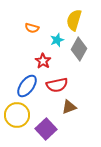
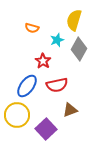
brown triangle: moved 1 px right, 3 px down
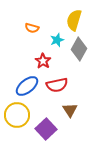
blue ellipse: rotated 15 degrees clockwise
brown triangle: rotated 42 degrees counterclockwise
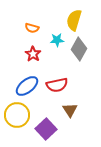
cyan star: rotated 16 degrees clockwise
red star: moved 10 px left, 7 px up
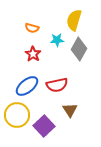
purple square: moved 2 px left, 3 px up
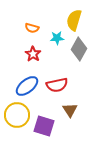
cyan star: moved 2 px up
purple square: rotated 30 degrees counterclockwise
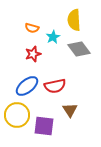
yellow semicircle: rotated 20 degrees counterclockwise
cyan star: moved 4 px left, 1 px up; rotated 24 degrees counterclockwise
gray diamond: rotated 65 degrees counterclockwise
red star: rotated 21 degrees clockwise
red semicircle: moved 2 px left, 1 px down
purple square: rotated 10 degrees counterclockwise
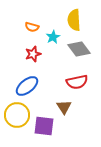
orange semicircle: moved 1 px up
red semicircle: moved 22 px right, 4 px up
brown triangle: moved 6 px left, 3 px up
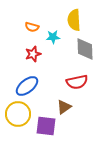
cyan star: rotated 24 degrees clockwise
gray diamond: moved 6 px right; rotated 35 degrees clockwise
brown triangle: rotated 28 degrees clockwise
yellow circle: moved 1 px right, 1 px up
purple square: moved 2 px right
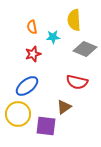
orange semicircle: rotated 64 degrees clockwise
gray diamond: rotated 65 degrees counterclockwise
red semicircle: rotated 25 degrees clockwise
